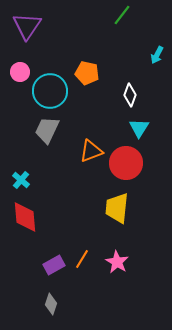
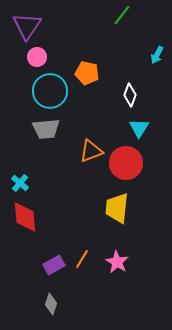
pink circle: moved 17 px right, 15 px up
gray trapezoid: moved 1 px left, 1 px up; rotated 120 degrees counterclockwise
cyan cross: moved 1 px left, 3 px down
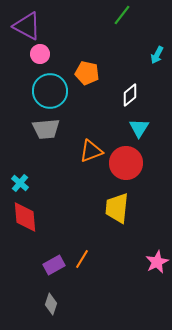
purple triangle: rotated 36 degrees counterclockwise
pink circle: moved 3 px right, 3 px up
white diamond: rotated 30 degrees clockwise
pink star: moved 40 px right; rotated 15 degrees clockwise
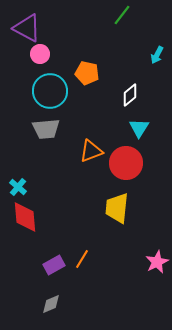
purple triangle: moved 2 px down
cyan cross: moved 2 px left, 4 px down
gray diamond: rotated 50 degrees clockwise
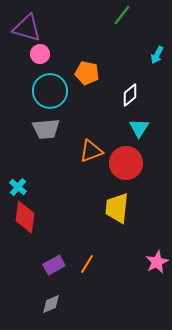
purple triangle: rotated 12 degrees counterclockwise
red diamond: rotated 12 degrees clockwise
orange line: moved 5 px right, 5 px down
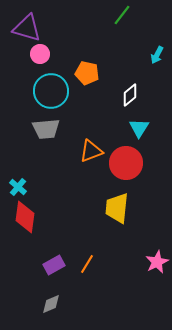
cyan circle: moved 1 px right
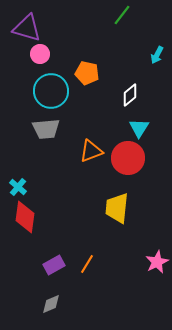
red circle: moved 2 px right, 5 px up
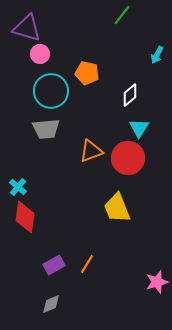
yellow trapezoid: rotated 28 degrees counterclockwise
pink star: moved 20 px down; rotated 10 degrees clockwise
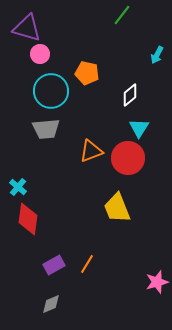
red diamond: moved 3 px right, 2 px down
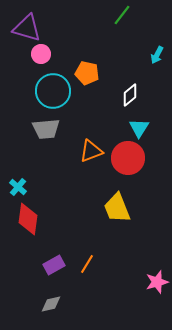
pink circle: moved 1 px right
cyan circle: moved 2 px right
gray diamond: rotated 10 degrees clockwise
